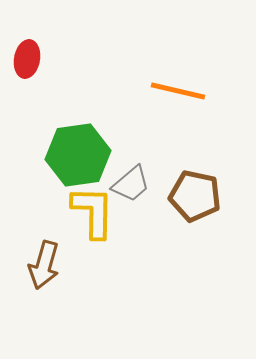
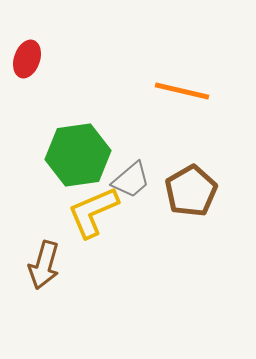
red ellipse: rotated 9 degrees clockwise
orange line: moved 4 px right
gray trapezoid: moved 4 px up
brown pentagon: moved 4 px left, 5 px up; rotated 30 degrees clockwise
yellow L-shape: rotated 114 degrees counterclockwise
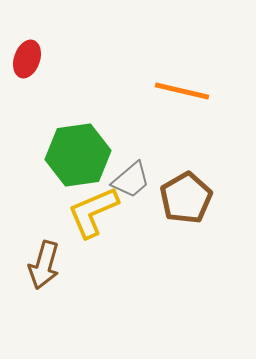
brown pentagon: moved 5 px left, 7 px down
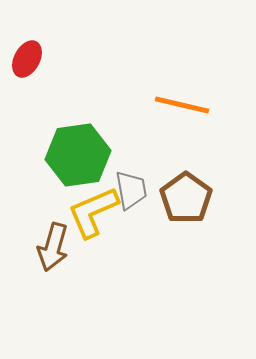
red ellipse: rotated 9 degrees clockwise
orange line: moved 14 px down
gray trapezoid: moved 10 px down; rotated 60 degrees counterclockwise
brown pentagon: rotated 6 degrees counterclockwise
brown arrow: moved 9 px right, 18 px up
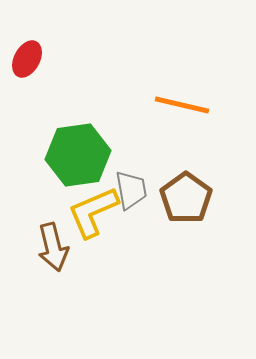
brown arrow: rotated 30 degrees counterclockwise
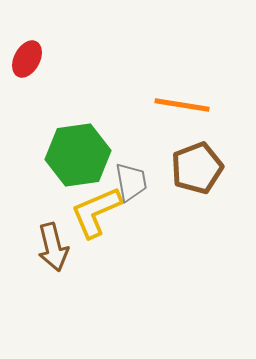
orange line: rotated 4 degrees counterclockwise
gray trapezoid: moved 8 px up
brown pentagon: moved 11 px right, 30 px up; rotated 15 degrees clockwise
yellow L-shape: moved 3 px right
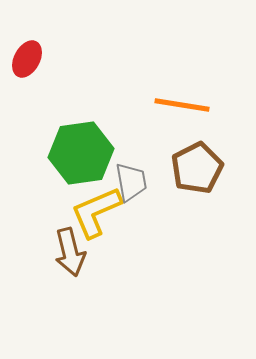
green hexagon: moved 3 px right, 2 px up
brown pentagon: rotated 6 degrees counterclockwise
brown arrow: moved 17 px right, 5 px down
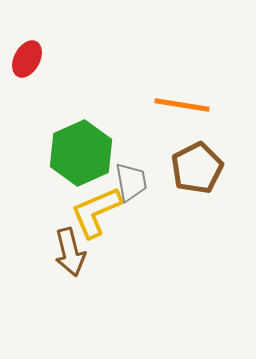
green hexagon: rotated 16 degrees counterclockwise
